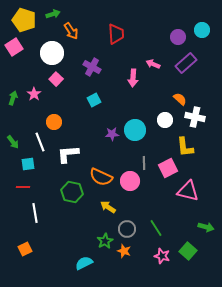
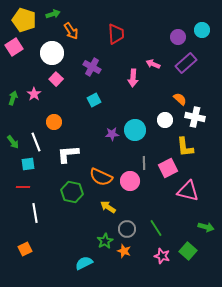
white line at (40, 142): moved 4 px left
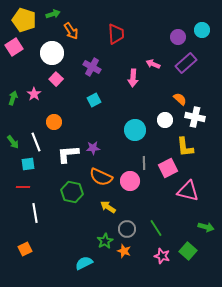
purple star at (112, 134): moved 19 px left, 14 px down
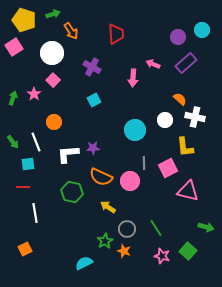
pink square at (56, 79): moved 3 px left, 1 px down
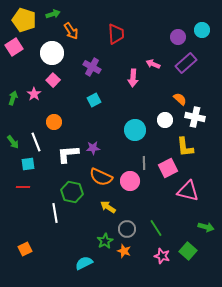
white line at (35, 213): moved 20 px right
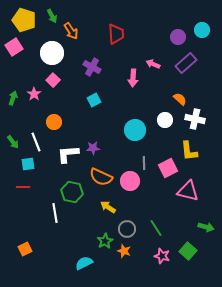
green arrow at (53, 14): moved 1 px left, 2 px down; rotated 80 degrees clockwise
white cross at (195, 117): moved 2 px down
yellow L-shape at (185, 147): moved 4 px right, 4 px down
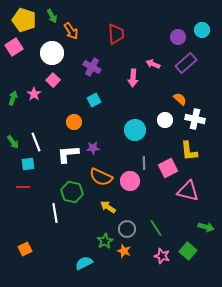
orange circle at (54, 122): moved 20 px right
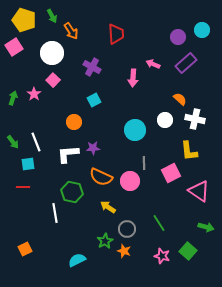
pink square at (168, 168): moved 3 px right, 5 px down
pink triangle at (188, 191): moved 11 px right; rotated 20 degrees clockwise
green line at (156, 228): moved 3 px right, 5 px up
cyan semicircle at (84, 263): moved 7 px left, 3 px up
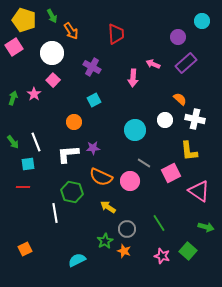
cyan circle at (202, 30): moved 9 px up
gray line at (144, 163): rotated 56 degrees counterclockwise
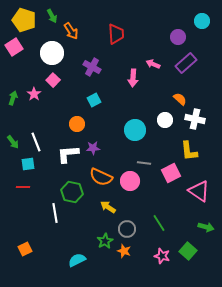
orange circle at (74, 122): moved 3 px right, 2 px down
gray line at (144, 163): rotated 24 degrees counterclockwise
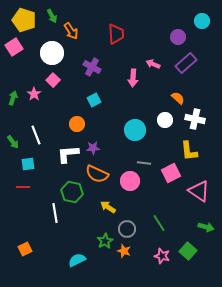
orange semicircle at (180, 99): moved 2 px left, 1 px up
white line at (36, 142): moved 7 px up
orange semicircle at (101, 177): moved 4 px left, 3 px up
